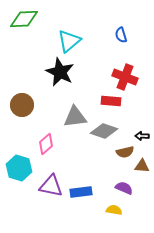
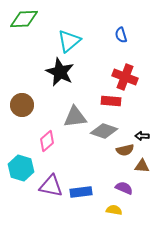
pink diamond: moved 1 px right, 3 px up
brown semicircle: moved 2 px up
cyan hexagon: moved 2 px right
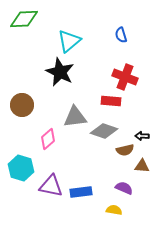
pink diamond: moved 1 px right, 2 px up
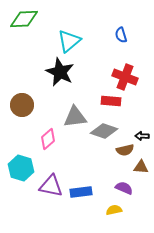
brown triangle: moved 1 px left, 1 px down
yellow semicircle: rotated 21 degrees counterclockwise
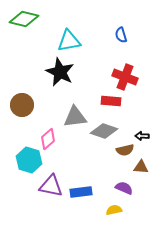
green diamond: rotated 16 degrees clockwise
cyan triangle: rotated 30 degrees clockwise
cyan hexagon: moved 8 px right, 8 px up
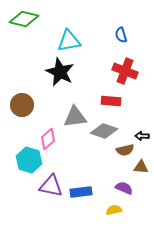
red cross: moved 6 px up
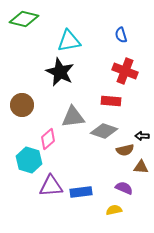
gray triangle: moved 2 px left
purple triangle: rotated 15 degrees counterclockwise
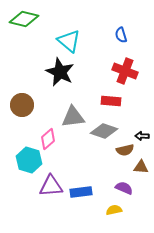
cyan triangle: rotated 50 degrees clockwise
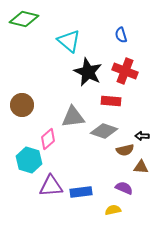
black star: moved 28 px right
yellow semicircle: moved 1 px left
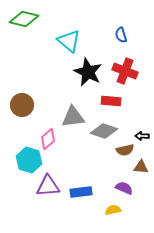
purple triangle: moved 3 px left
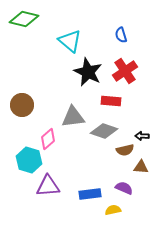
cyan triangle: moved 1 px right
red cross: rotated 35 degrees clockwise
blue rectangle: moved 9 px right, 2 px down
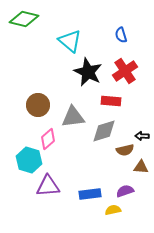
brown circle: moved 16 px right
gray diamond: rotated 36 degrees counterclockwise
purple semicircle: moved 1 px right, 3 px down; rotated 42 degrees counterclockwise
